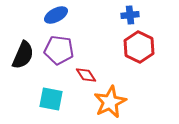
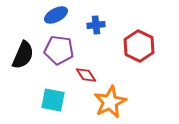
blue cross: moved 34 px left, 10 px down
red hexagon: moved 1 px up
cyan square: moved 2 px right, 1 px down
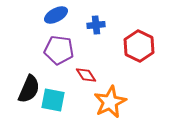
black semicircle: moved 6 px right, 34 px down
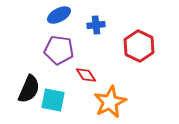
blue ellipse: moved 3 px right
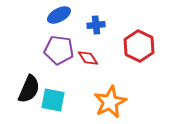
red diamond: moved 2 px right, 17 px up
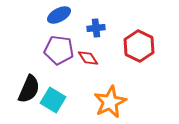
blue cross: moved 3 px down
cyan square: rotated 20 degrees clockwise
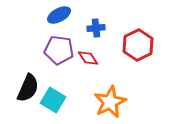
red hexagon: moved 1 px left, 1 px up; rotated 8 degrees clockwise
black semicircle: moved 1 px left, 1 px up
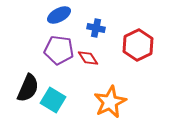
blue cross: rotated 18 degrees clockwise
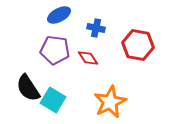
red hexagon: rotated 24 degrees counterclockwise
purple pentagon: moved 4 px left
black semicircle: rotated 124 degrees clockwise
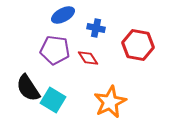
blue ellipse: moved 4 px right
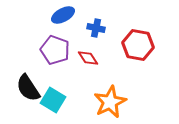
purple pentagon: rotated 12 degrees clockwise
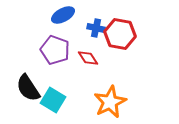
red hexagon: moved 18 px left, 11 px up
